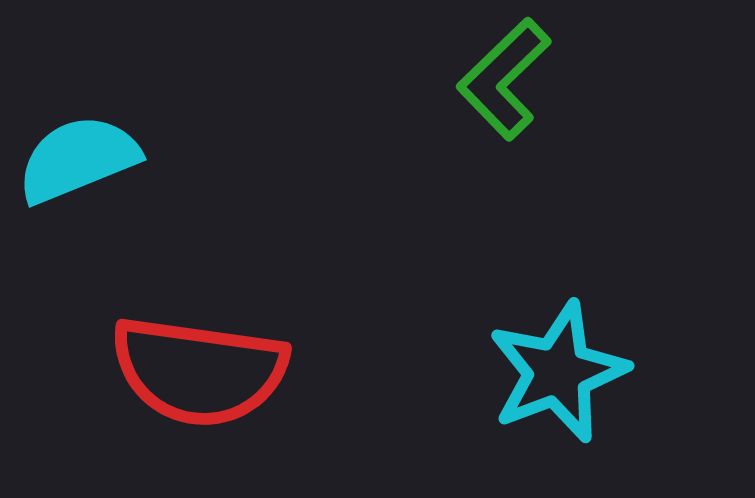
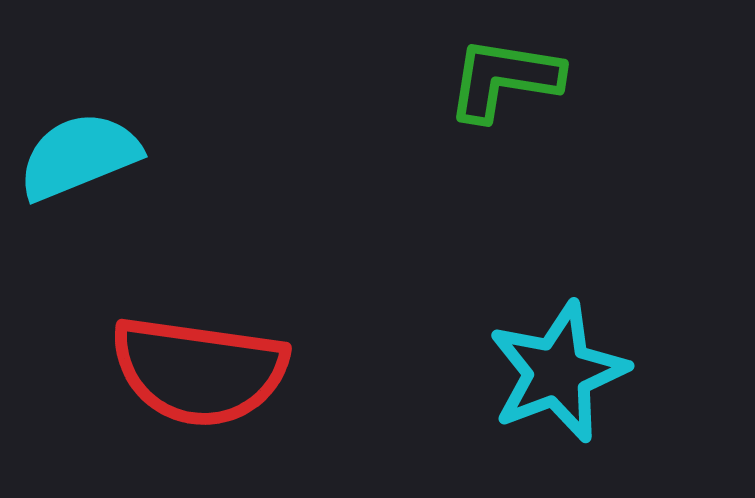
green L-shape: rotated 53 degrees clockwise
cyan semicircle: moved 1 px right, 3 px up
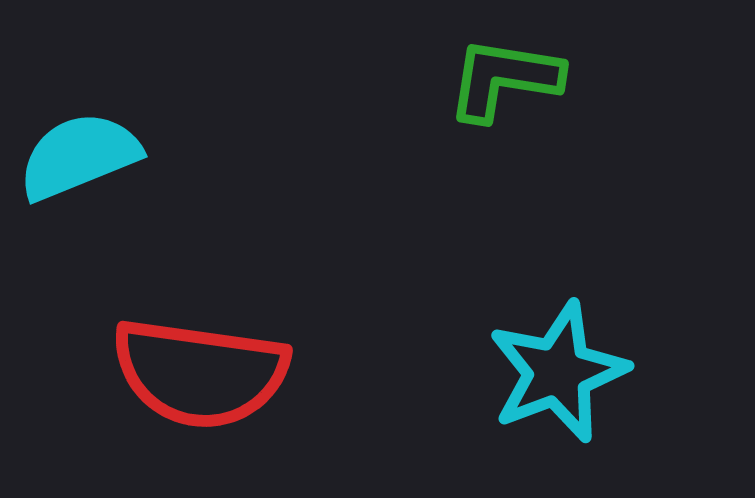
red semicircle: moved 1 px right, 2 px down
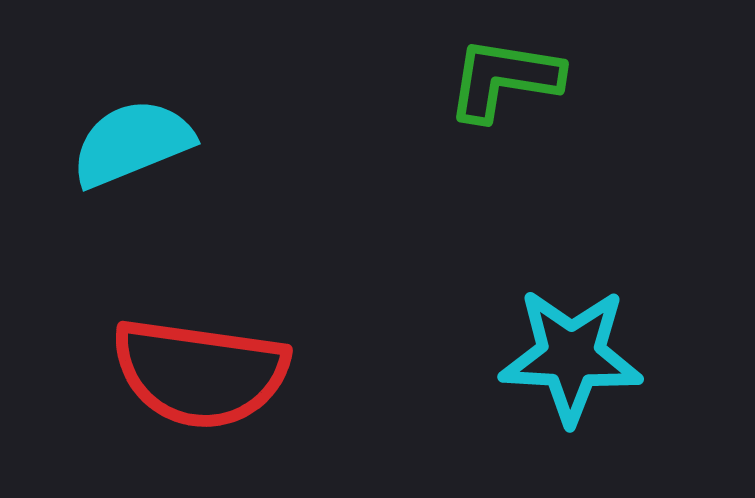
cyan semicircle: moved 53 px right, 13 px up
cyan star: moved 13 px right, 16 px up; rotated 24 degrees clockwise
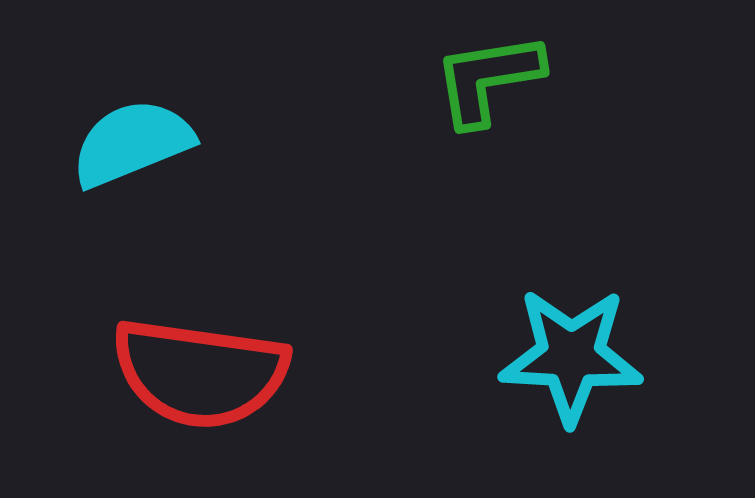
green L-shape: moved 16 px left; rotated 18 degrees counterclockwise
